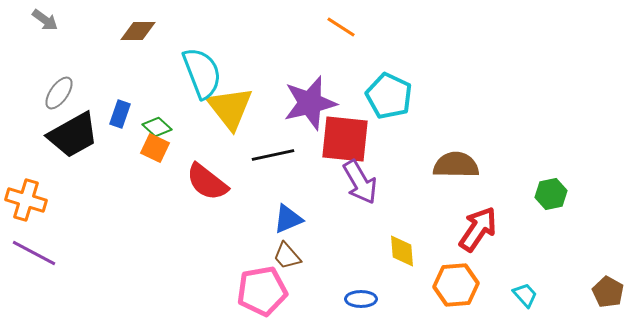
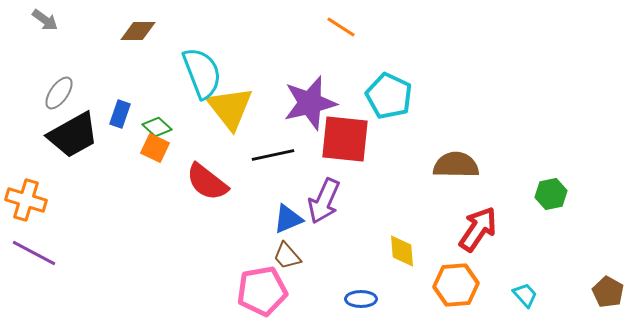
purple arrow: moved 36 px left, 19 px down; rotated 54 degrees clockwise
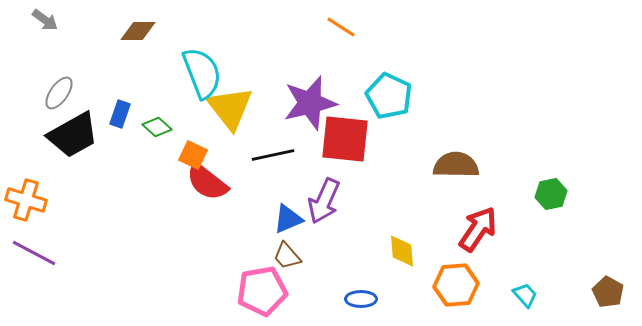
orange square: moved 38 px right, 7 px down
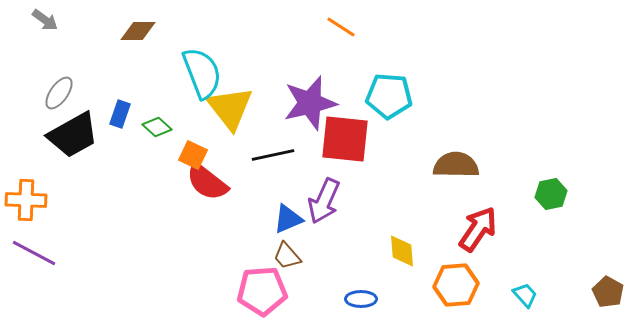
cyan pentagon: rotated 21 degrees counterclockwise
orange cross: rotated 15 degrees counterclockwise
pink pentagon: rotated 6 degrees clockwise
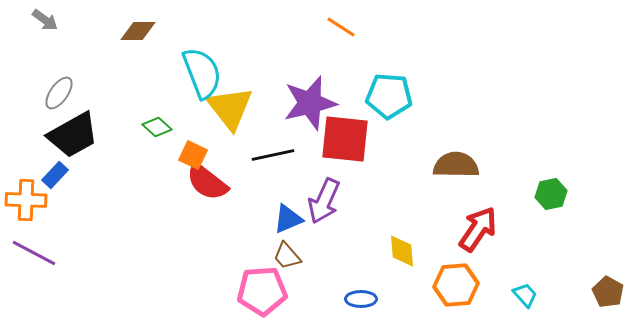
blue rectangle: moved 65 px left, 61 px down; rotated 24 degrees clockwise
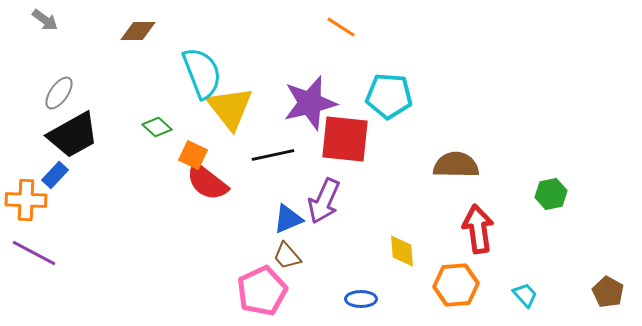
red arrow: rotated 42 degrees counterclockwise
pink pentagon: rotated 21 degrees counterclockwise
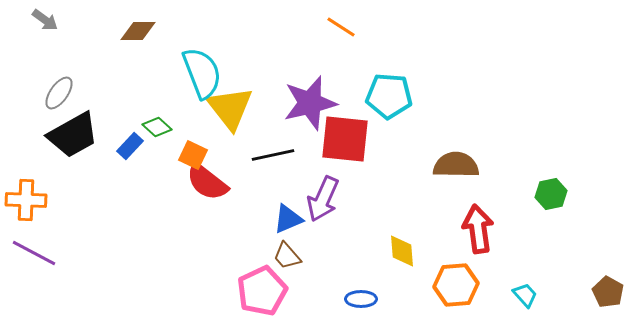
blue rectangle: moved 75 px right, 29 px up
purple arrow: moved 1 px left, 2 px up
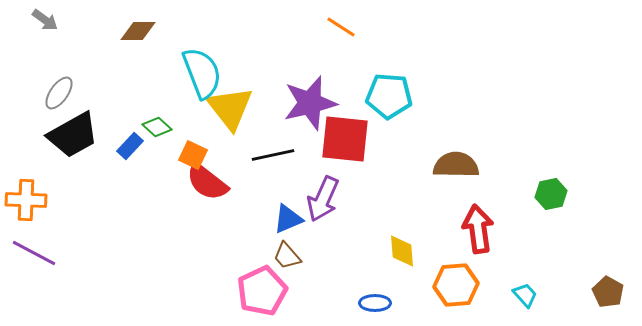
blue ellipse: moved 14 px right, 4 px down
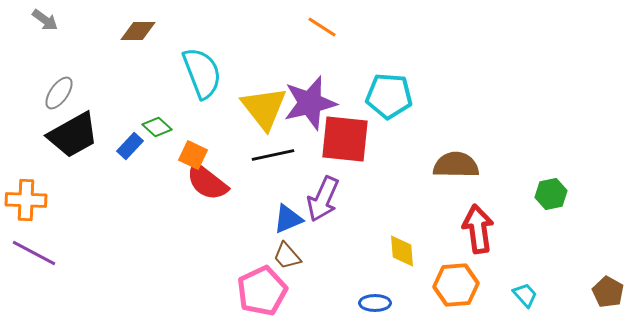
orange line: moved 19 px left
yellow triangle: moved 34 px right
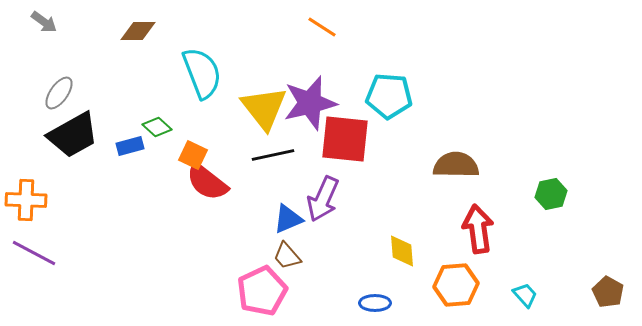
gray arrow: moved 1 px left, 2 px down
blue rectangle: rotated 32 degrees clockwise
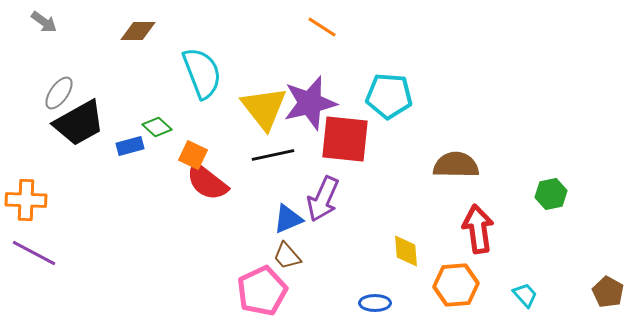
black trapezoid: moved 6 px right, 12 px up
yellow diamond: moved 4 px right
